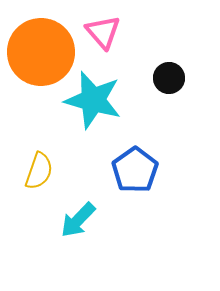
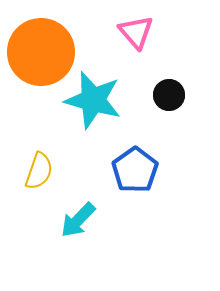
pink triangle: moved 33 px right
black circle: moved 17 px down
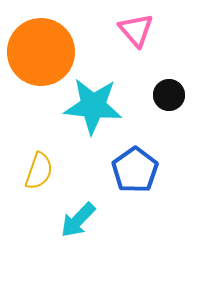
pink triangle: moved 2 px up
cyan star: moved 6 px down; rotated 10 degrees counterclockwise
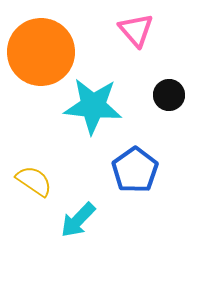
yellow semicircle: moved 5 px left, 10 px down; rotated 75 degrees counterclockwise
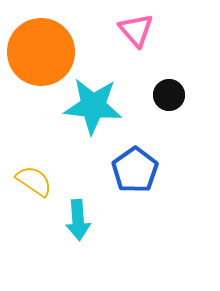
cyan arrow: rotated 48 degrees counterclockwise
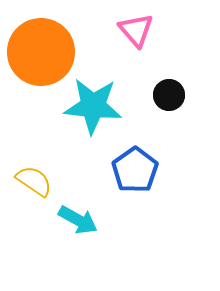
cyan arrow: rotated 57 degrees counterclockwise
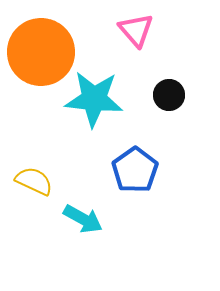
cyan star: moved 1 px right, 7 px up
yellow semicircle: rotated 9 degrees counterclockwise
cyan arrow: moved 5 px right, 1 px up
